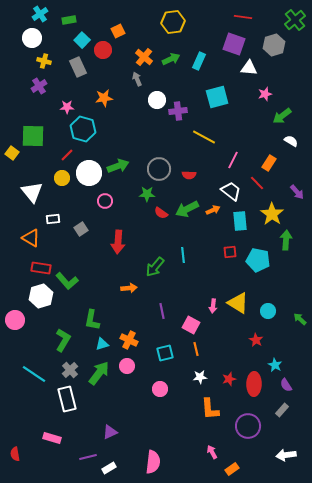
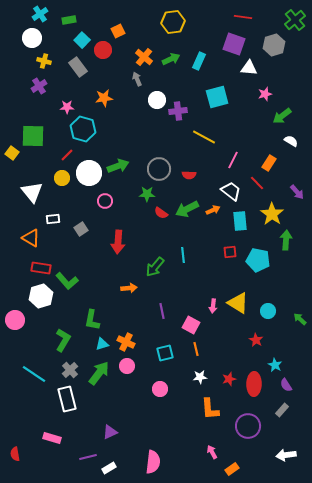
gray rectangle at (78, 67): rotated 12 degrees counterclockwise
orange cross at (129, 340): moved 3 px left, 2 px down
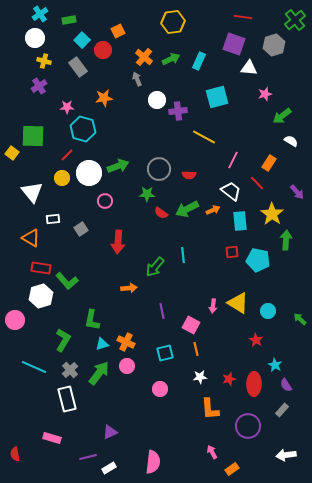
white circle at (32, 38): moved 3 px right
red square at (230, 252): moved 2 px right
cyan line at (34, 374): moved 7 px up; rotated 10 degrees counterclockwise
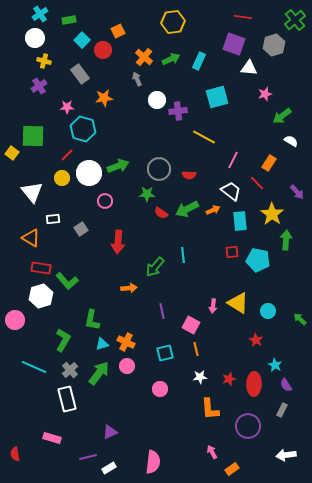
gray rectangle at (78, 67): moved 2 px right, 7 px down
gray rectangle at (282, 410): rotated 16 degrees counterclockwise
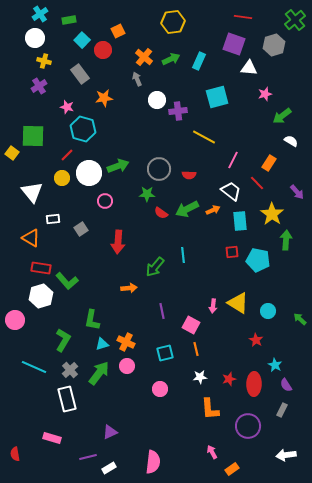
pink star at (67, 107): rotated 16 degrees clockwise
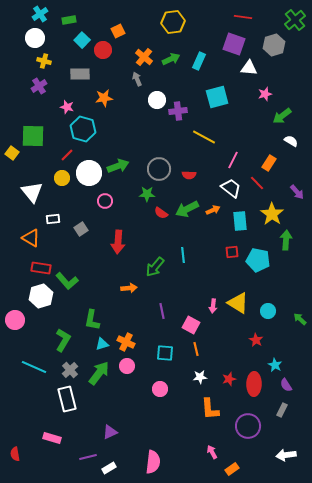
gray rectangle at (80, 74): rotated 54 degrees counterclockwise
white trapezoid at (231, 191): moved 3 px up
cyan square at (165, 353): rotated 18 degrees clockwise
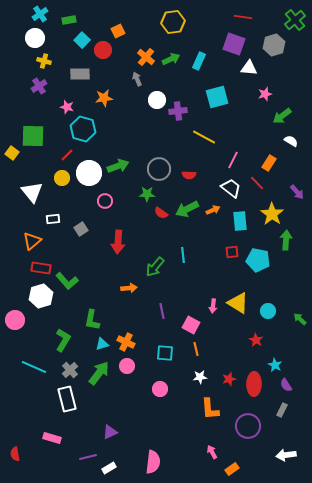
orange cross at (144, 57): moved 2 px right
orange triangle at (31, 238): moved 1 px right, 3 px down; rotated 48 degrees clockwise
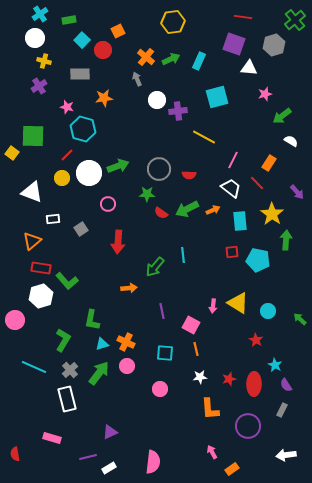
white triangle at (32, 192): rotated 30 degrees counterclockwise
pink circle at (105, 201): moved 3 px right, 3 px down
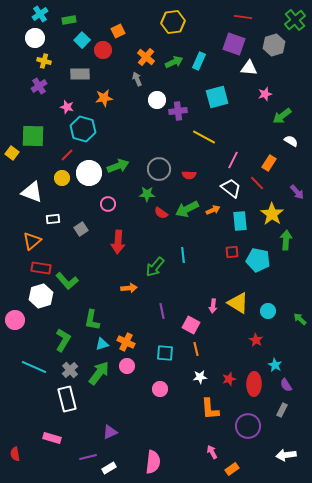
green arrow at (171, 59): moved 3 px right, 3 px down
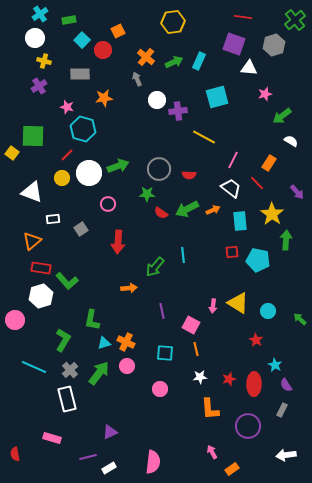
cyan triangle at (102, 344): moved 2 px right, 1 px up
